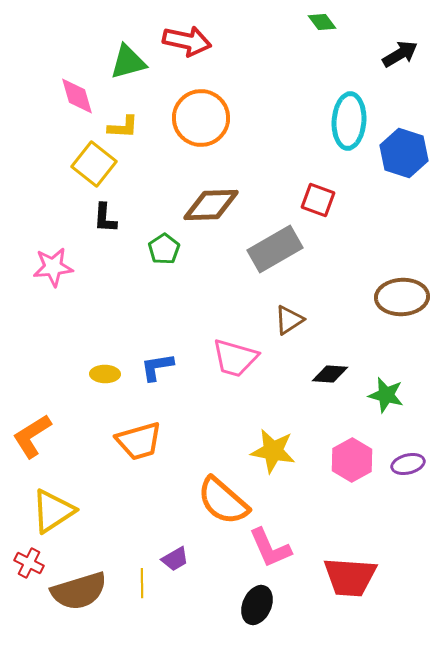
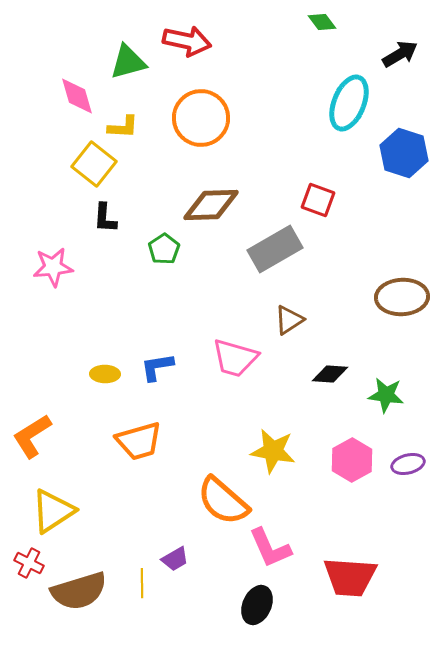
cyan ellipse: moved 18 px up; rotated 18 degrees clockwise
green star: rotated 6 degrees counterclockwise
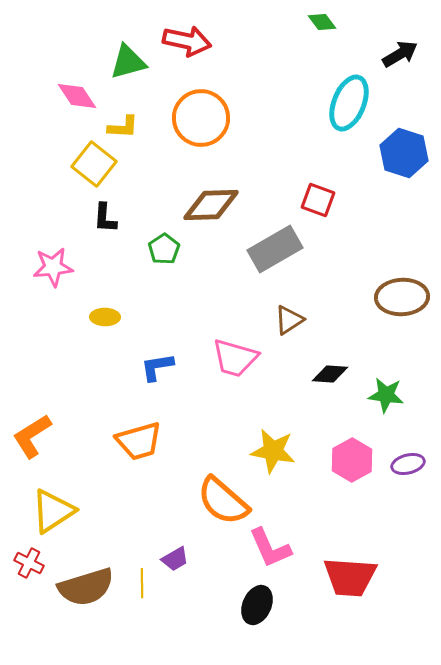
pink diamond: rotated 18 degrees counterclockwise
yellow ellipse: moved 57 px up
brown semicircle: moved 7 px right, 4 px up
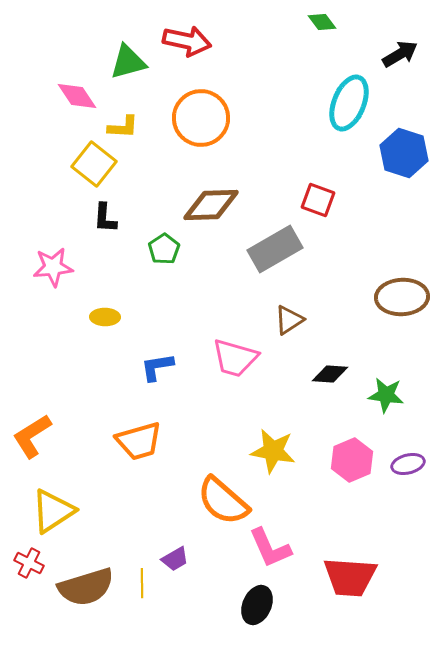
pink hexagon: rotated 6 degrees clockwise
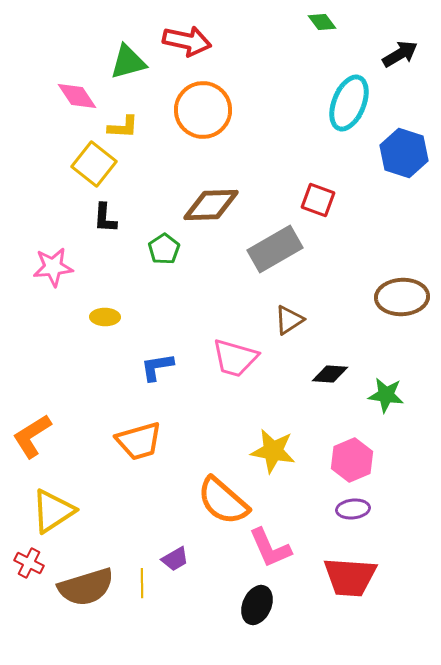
orange circle: moved 2 px right, 8 px up
purple ellipse: moved 55 px left, 45 px down; rotated 8 degrees clockwise
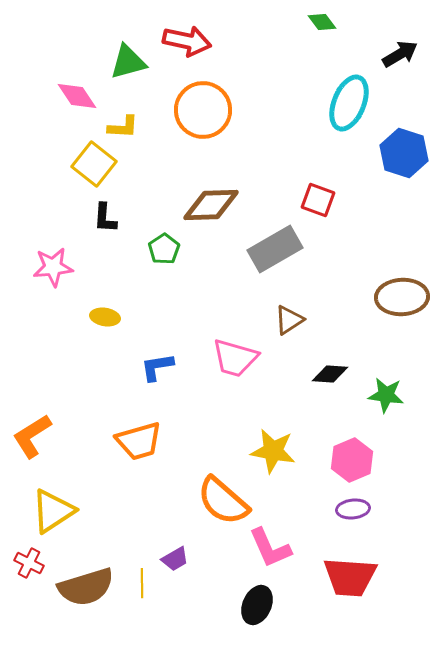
yellow ellipse: rotated 8 degrees clockwise
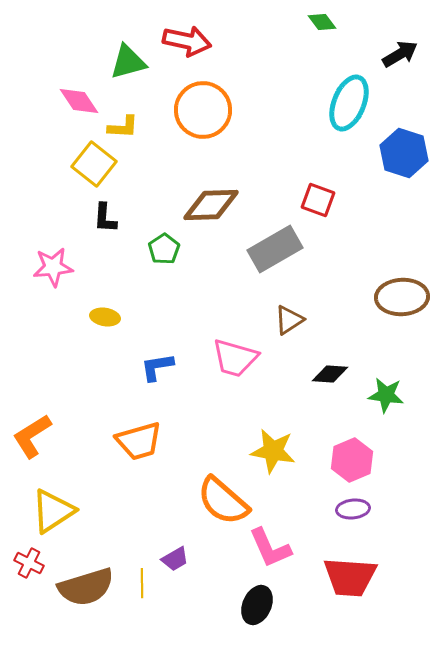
pink diamond: moved 2 px right, 5 px down
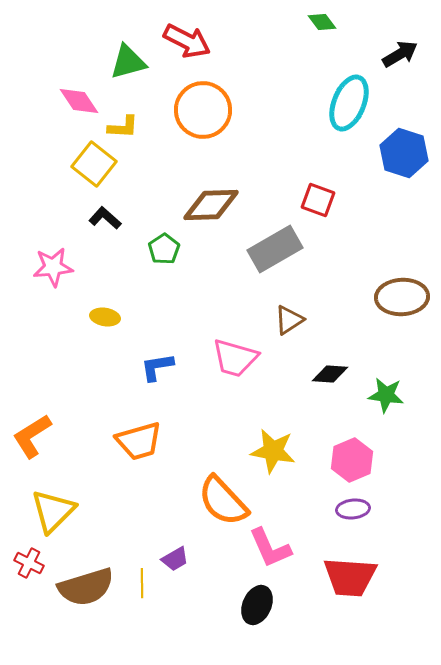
red arrow: rotated 15 degrees clockwise
black L-shape: rotated 128 degrees clockwise
orange semicircle: rotated 6 degrees clockwise
yellow triangle: rotated 12 degrees counterclockwise
